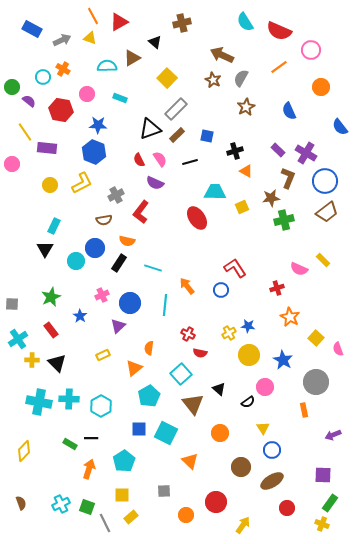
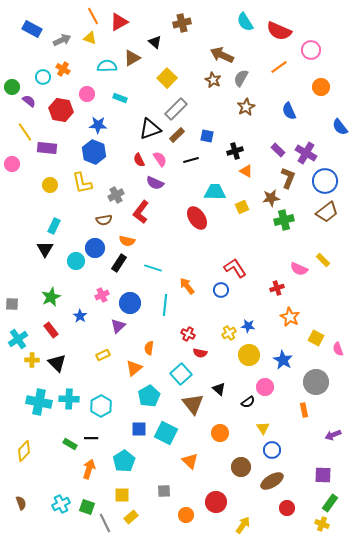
black line at (190, 162): moved 1 px right, 2 px up
yellow L-shape at (82, 183): rotated 105 degrees clockwise
yellow square at (316, 338): rotated 14 degrees counterclockwise
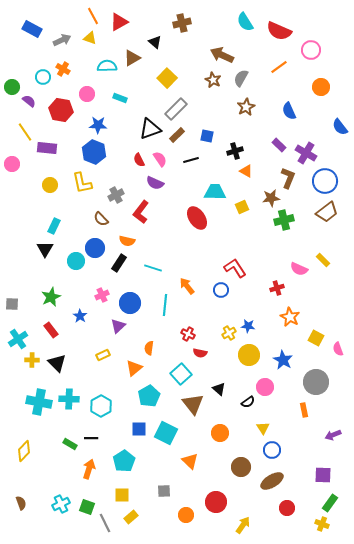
purple rectangle at (278, 150): moved 1 px right, 5 px up
brown semicircle at (104, 220): moved 3 px left, 1 px up; rotated 56 degrees clockwise
